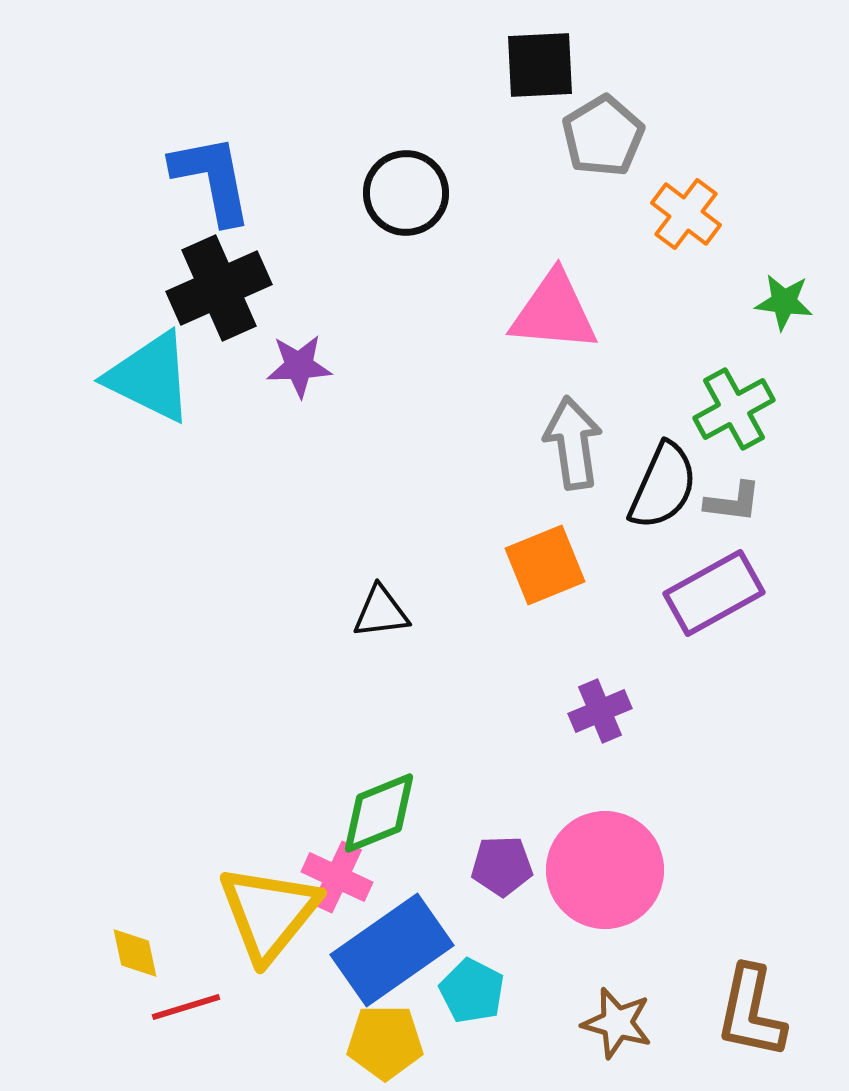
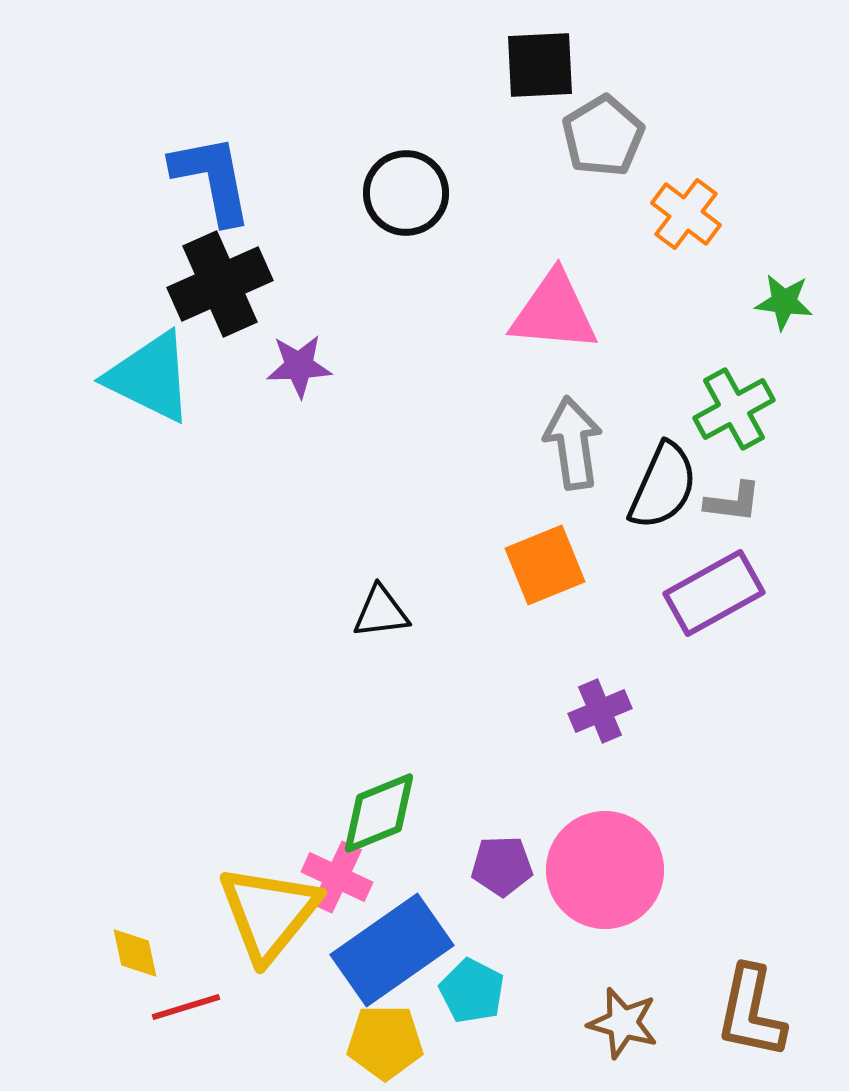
black cross: moved 1 px right, 4 px up
brown star: moved 6 px right
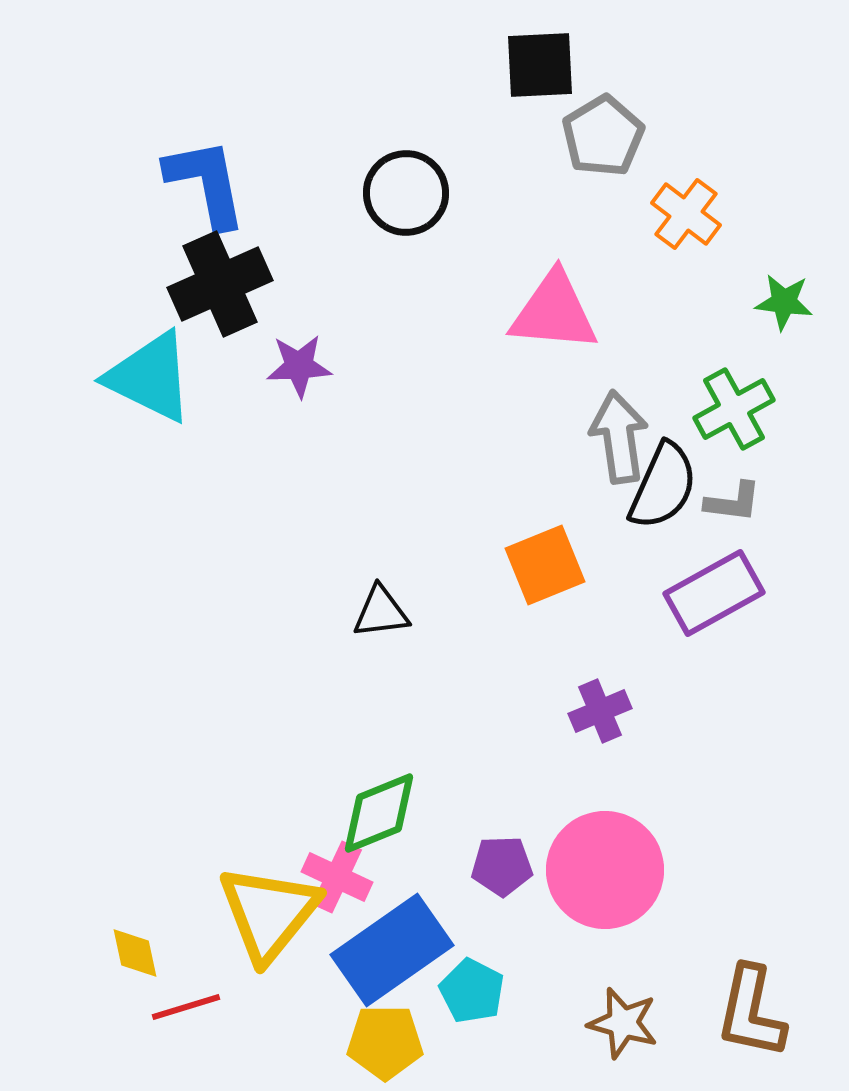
blue L-shape: moved 6 px left, 4 px down
gray arrow: moved 46 px right, 6 px up
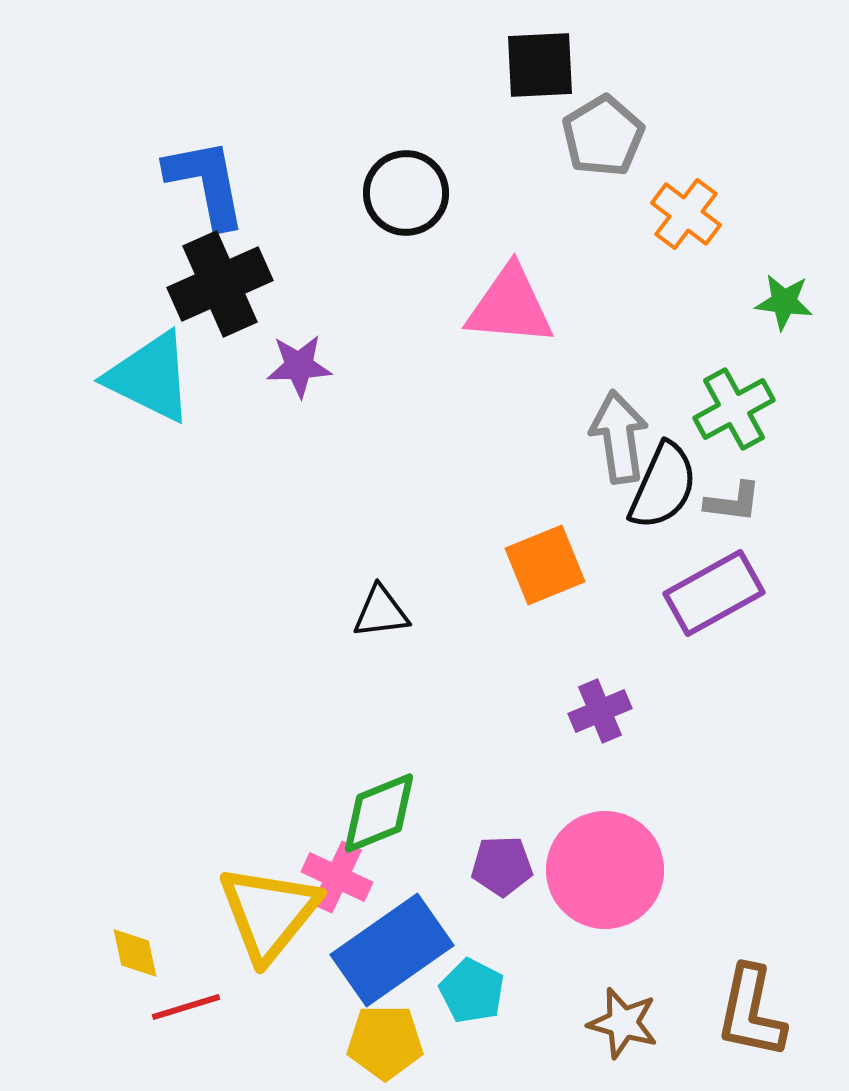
pink triangle: moved 44 px left, 6 px up
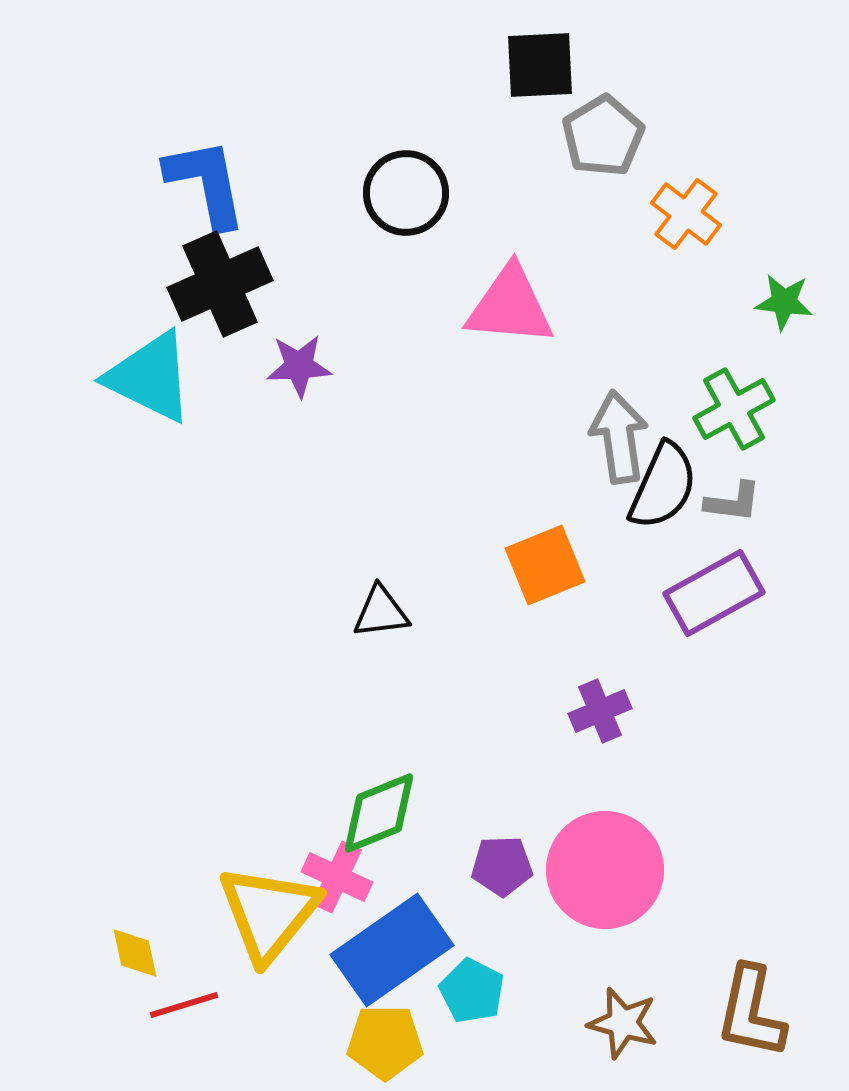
red line: moved 2 px left, 2 px up
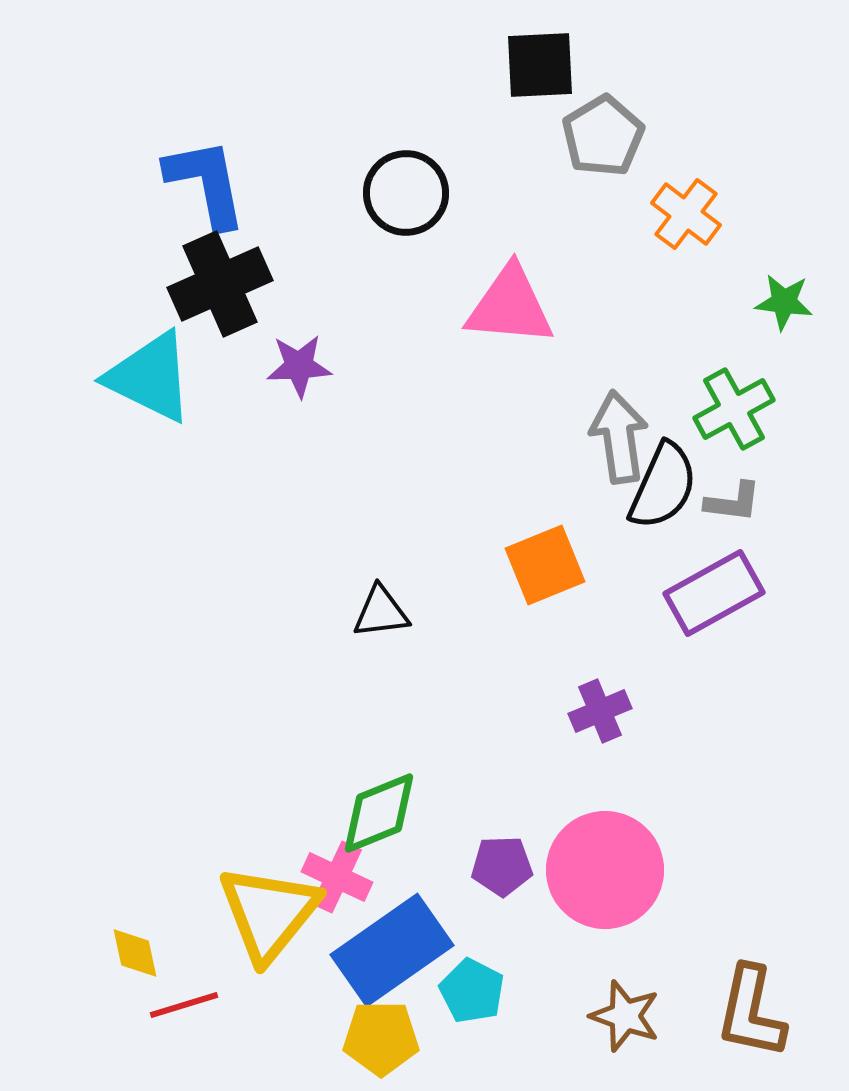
brown star: moved 2 px right, 7 px up; rotated 4 degrees clockwise
yellow pentagon: moved 4 px left, 4 px up
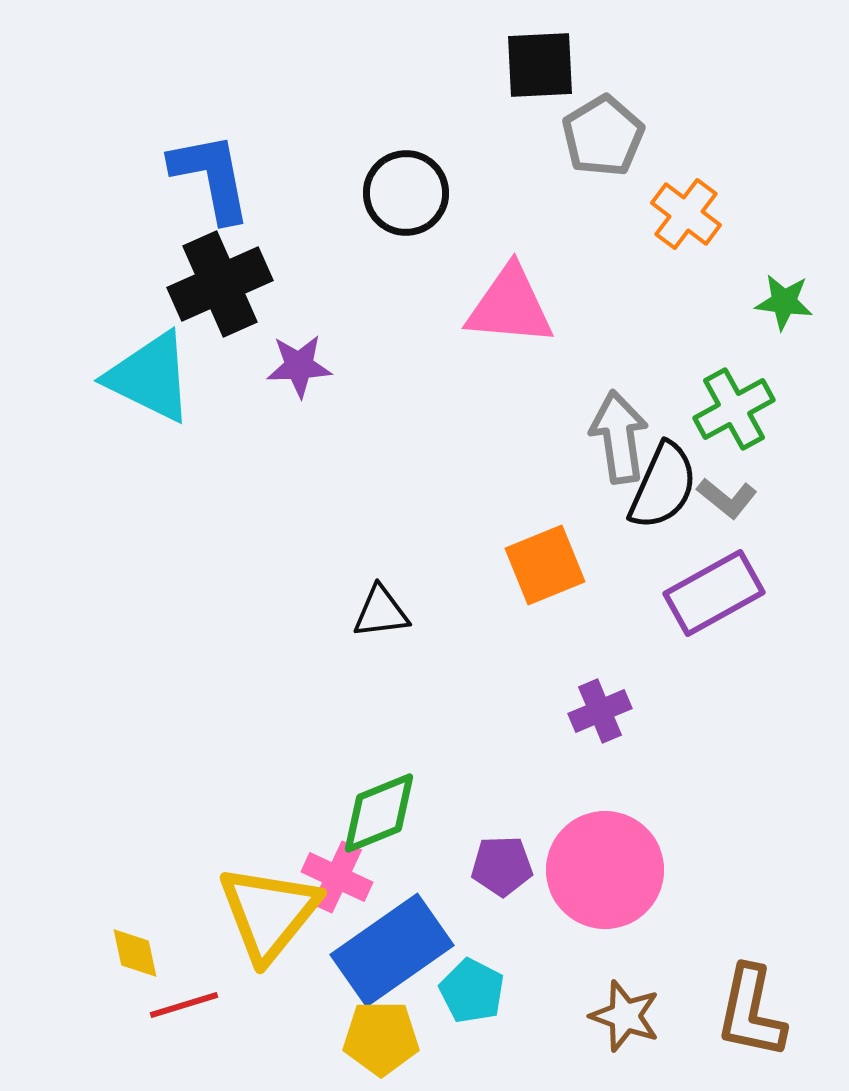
blue L-shape: moved 5 px right, 6 px up
gray L-shape: moved 6 px left, 4 px up; rotated 32 degrees clockwise
